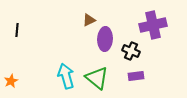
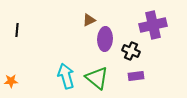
orange star: rotated 24 degrees clockwise
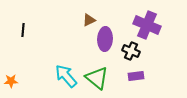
purple cross: moved 6 px left; rotated 36 degrees clockwise
black line: moved 6 px right
cyan arrow: rotated 25 degrees counterclockwise
